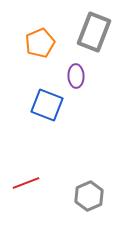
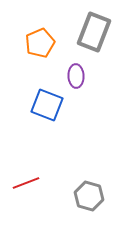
gray hexagon: rotated 20 degrees counterclockwise
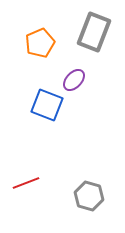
purple ellipse: moved 2 px left, 4 px down; rotated 45 degrees clockwise
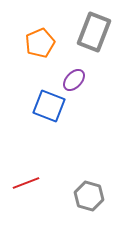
blue square: moved 2 px right, 1 px down
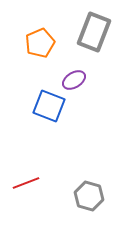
purple ellipse: rotated 15 degrees clockwise
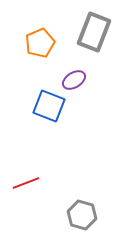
gray hexagon: moved 7 px left, 19 px down
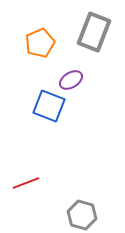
purple ellipse: moved 3 px left
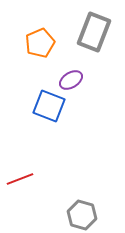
red line: moved 6 px left, 4 px up
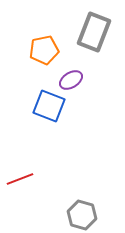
orange pentagon: moved 4 px right, 7 px down; rotated 12 degrees clockwise
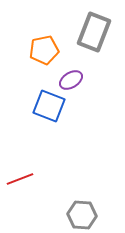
gray hexagon: rotated 12 degrees counterclockwise
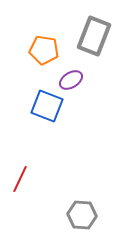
gray rectangle: moved 4 px down
orange pentagon: rotated 20 degrees clockwise
blue square: moved 2 px left
red line: rotated 44 degrees counterclockwise
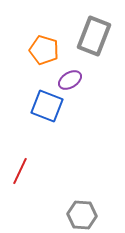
orange pentagon: rotated 8 degrees clockwise
purple ellipse: moved 1 px left
red line: moved 8 px up
